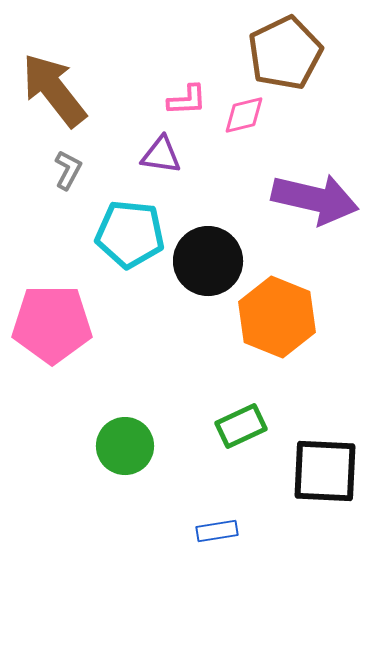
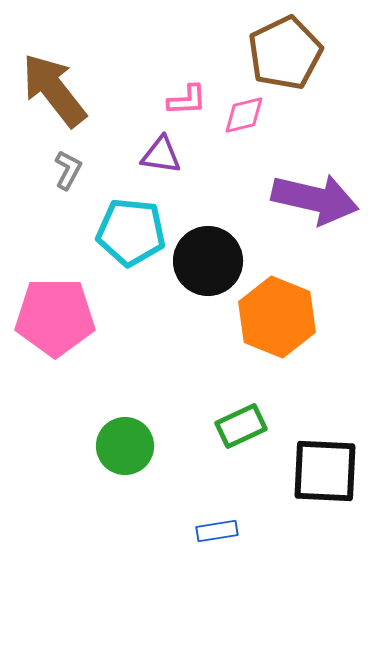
cyan pentagon: moved 1 px right, 2 px up
pink pentagon: moved 3 px right, 7 px up
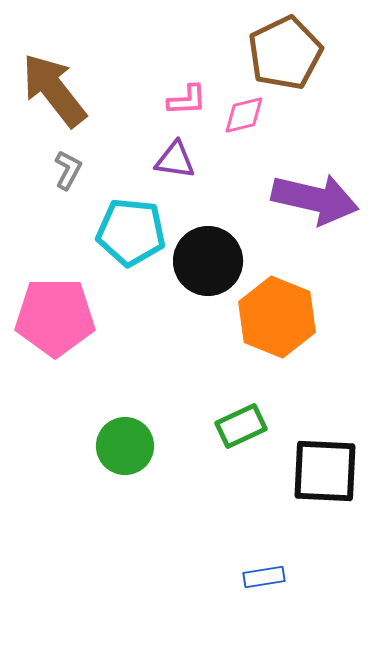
purple triangle: moved 14 px right, 5 px down
blue rectangle: moved 47 px right, 46 px down
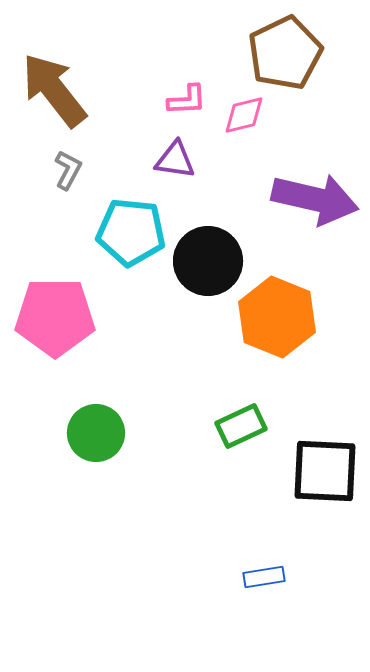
green circle: moved 29 px left, 13 px up
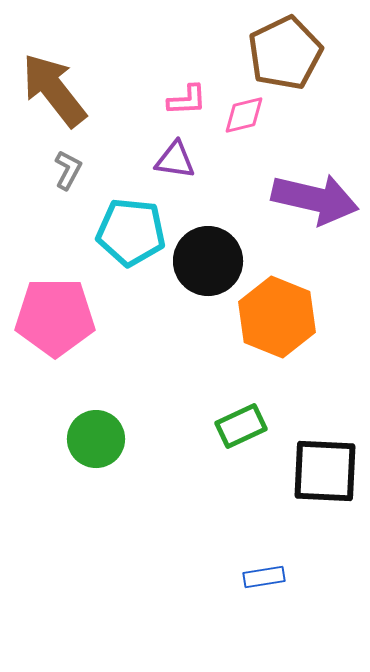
green circle: moved 6 px down
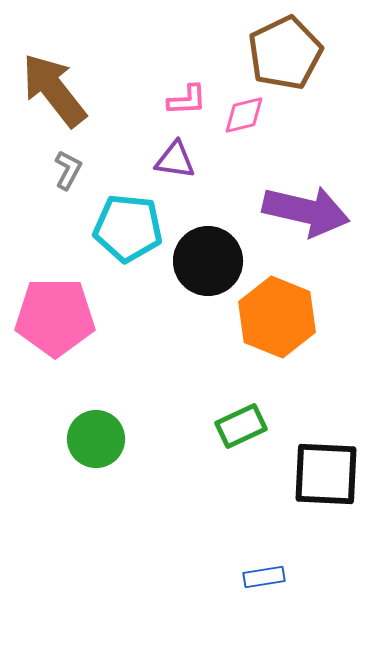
purple arrow: moved 9 px left, 12 px down
cyan pentagon: moved 3 px left, 4 px up
black square: moved 1 px right, 3 px down
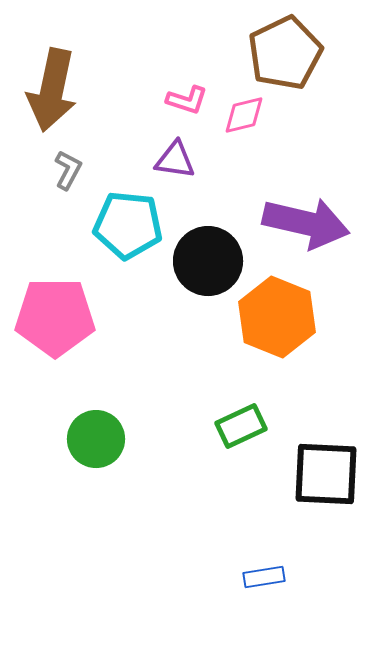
brown arrow: moved 2 px left; rotated 130 degrees counterclockwise
pink L-shape: rotated 21 degrees clockwise
purple arrow: moved 12 px down
cyan pentagon: moved 3 px up
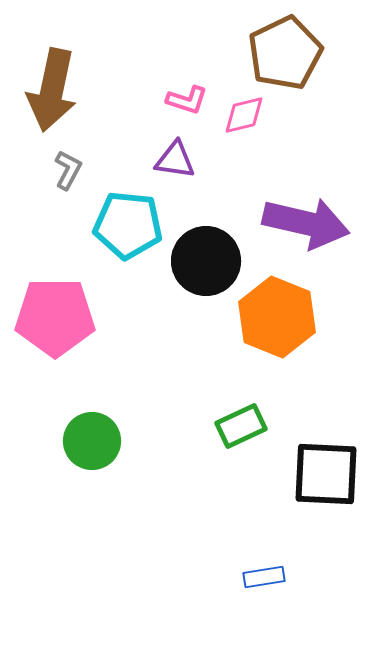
black circle: moved 2 px left
green circle: moved 4 px left, 2 px down
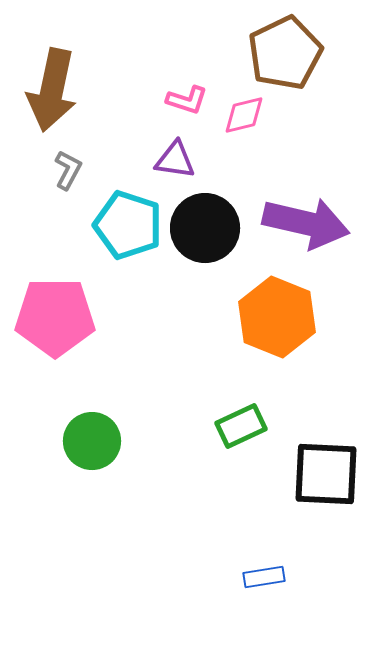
cyan pentagon: rotated 12 degrees clockwise
black circle: moved 1 px left, 33 px up
